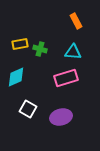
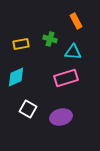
yellow rectangle: moved 1 px right
green cross: moved 10 px right, 10 px up
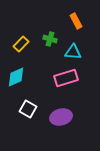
yellow rectangle: rotated 35 degrees counterclockwise
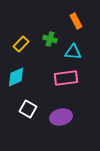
pink rectangle: rotated 10 degrees clockwise
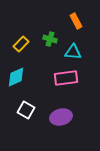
white square: moved 2 px left, 1 px down
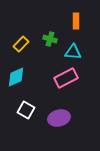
orange rectangle: rotated 28 degrees clockwise
pink rectangle: rotated 20 degrees counterclockwise
purple ellipse: moved 2 px left, 1 px down
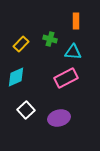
white square: rotated 18 degrees clockwise
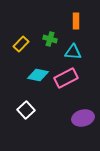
cyan diamond: moved 22 px right, 2 px up; rotated 35 degrees clockwise
purple ellipse: moved 24 px right
